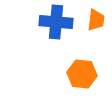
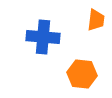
blue cross: moved 13 px left, 15 px down
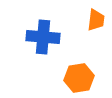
orange hexagon: moved 3 px left, 4 px down; rotated 16 degrees counterclockwise
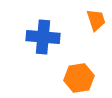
orange trapezoid: rotated 25 degrees counterclockwise
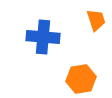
orange hexagon: moved 2 px right, 1 px down
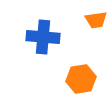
orange trapezoid: rotated 100 degrees clockwise
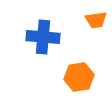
orange hexagon: moved 2 px left, 2 px up
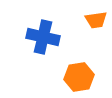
blue cross: rotated 8 degrees clockwise
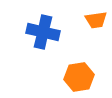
blue cross: moved 5 px up
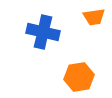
orange trapezoid: moved 2 px left, 3 px up
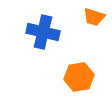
orange trapezoid: rotated 25 degrees clockwise
